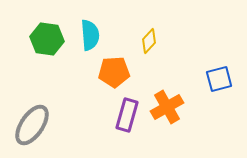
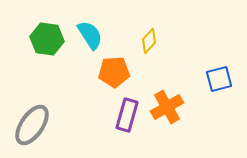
cyan semicircle: rotated 28 degrees counterclockwise
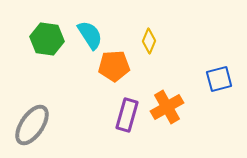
yellow diamond: rotated 20 degrees counterclockwise
orange pentagon: moved 6 px up
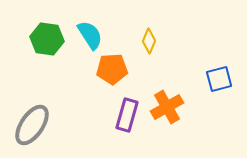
orange pentagon: moved 2 px left, 3 px down
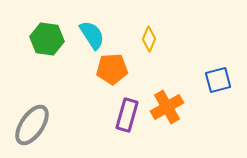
cyan semicircle: moved 2 px right
yellow diamond: moved 2 px up
blue square: moved 1 px left, 1 px down
